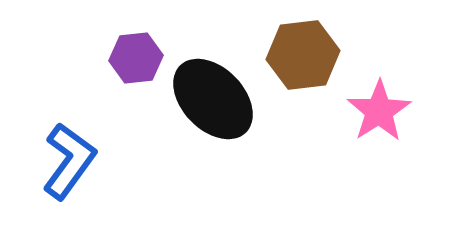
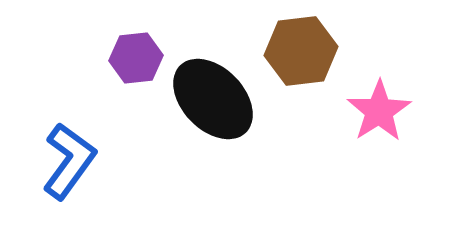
brown hexagon: moved 2 px left, 4 px up
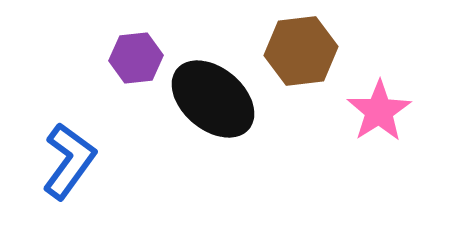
black ellipse: rotated 6 degrees counterclockwise
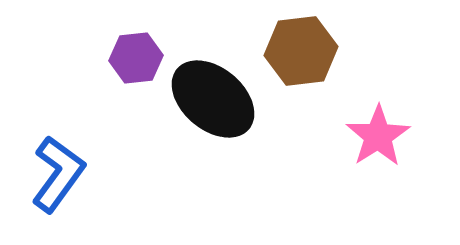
pink star: moved 1 px left, 25 px down
blue L-shape: moved 11 px left, 13 px down
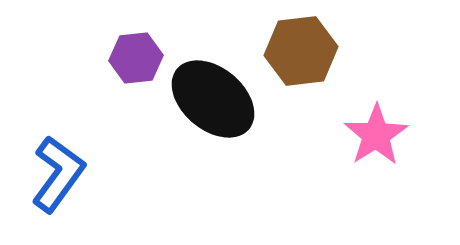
pink star: moved 2 px left, 1 px up
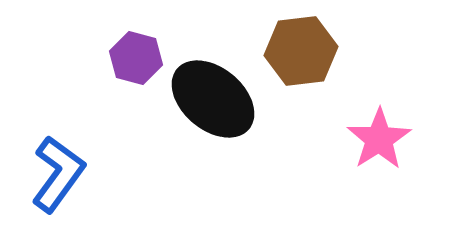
purple hexagon: rotated 21 degrees clockwise
pink star: moved 3 px right, 4 px down
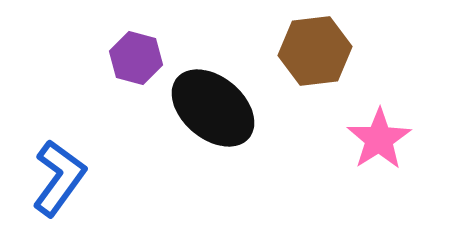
brown hexagon: moved 14 px right
black ellipse: moved 9 px down
blue L-shape: moved 1 px right, 4 px down
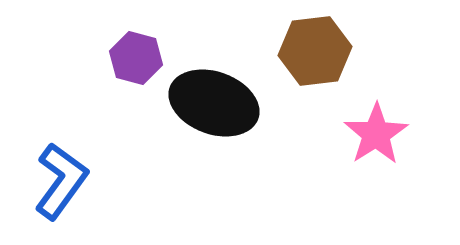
black ellipse: moved 1 px right, 5 px up; rotated 20 degrees counterclockwise
pink star: moved 3 px left, 5 px up
blue L-shape: moved 2 px right, 3 px down
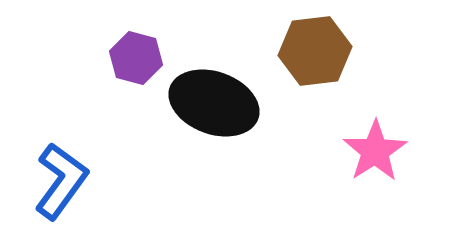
pink star: moved 1 px left, 17 px down
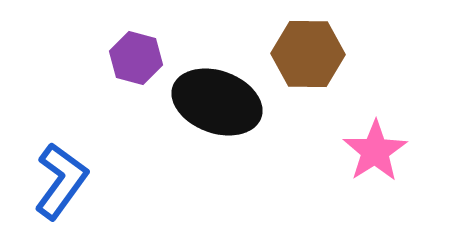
brown hexagon: moved 7 px left, 3 px down; rotated 8 degrees clockwise
black ellipse: moved 3 px right, 1 px up
